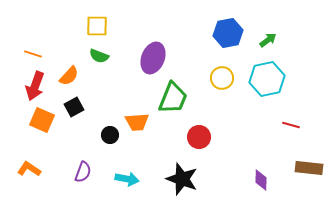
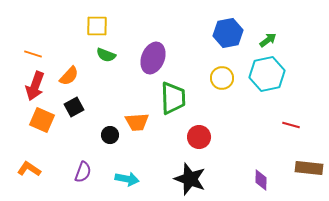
green semicircle: moved 7 px right, 1 px up
cyan hexagon: moved 5 px up
green trapezoid: rotated 24 degrees counterclockwise
black star: moved 8 px right
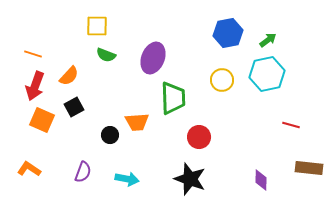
yellow circle: moved 2 px down
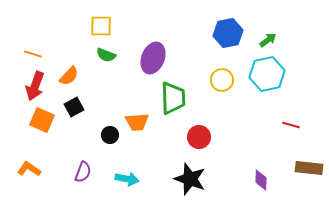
yellow square: moved 4 px right
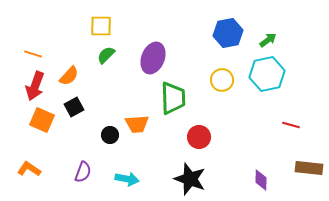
green semicircle: rotated 114 degrees clockwise
orange trapezoid: moved 2 px down
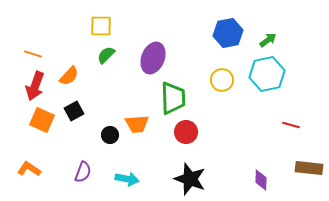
black square: moved 4 px down
red circle: moved 13 px left, 5 px up
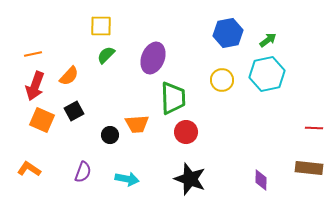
orange line: rotated 30 degrees counterclockwise
red line: moved 23 px right, 3 px down; rotated 12 degrees counterclockwise
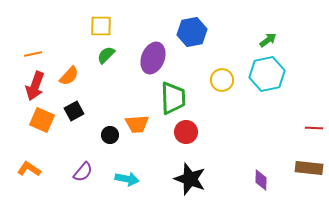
blue hexagon: moved 36 px left, 1 px up
purple semicircle: rotated 20 degrees clockwise
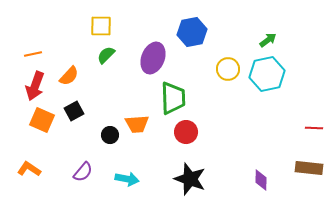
yellow circle: moved 6 px right, 11 px up
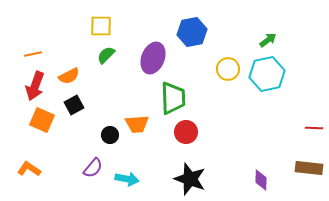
orange semicircle: rotated 20 degrees clockwise
black square: moved 6 px up
purple semicircle: moved 10 px right, 4 px up
